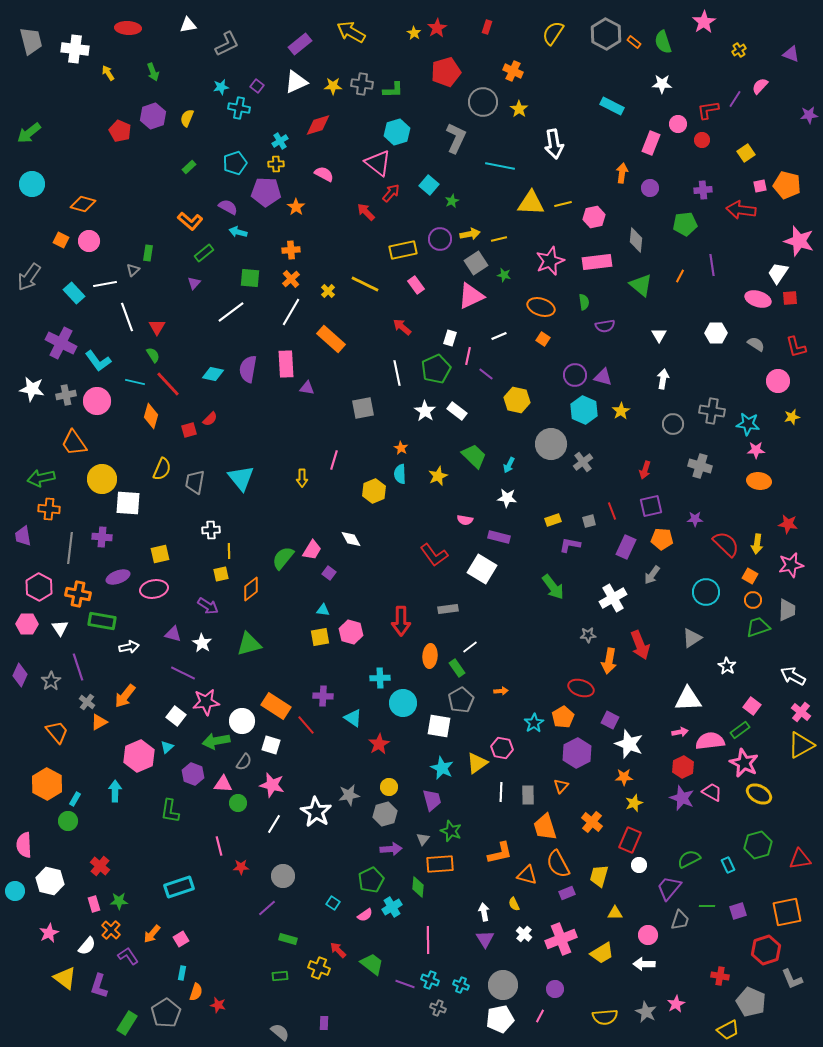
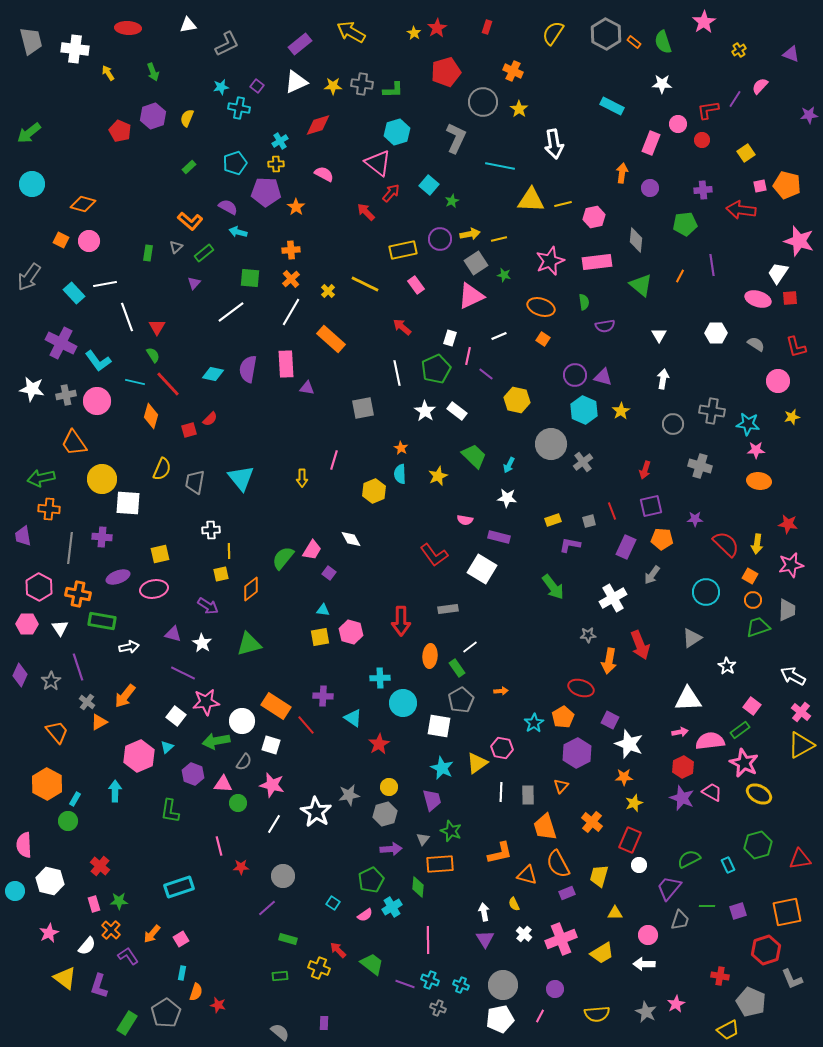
yellow triangle at (531, 203): moved 3 px up
gray triangle at (133, 270): moved 43 px right, 23 px up
yellow semicircle at (605, 1017): moved 8 px left, 3 px up
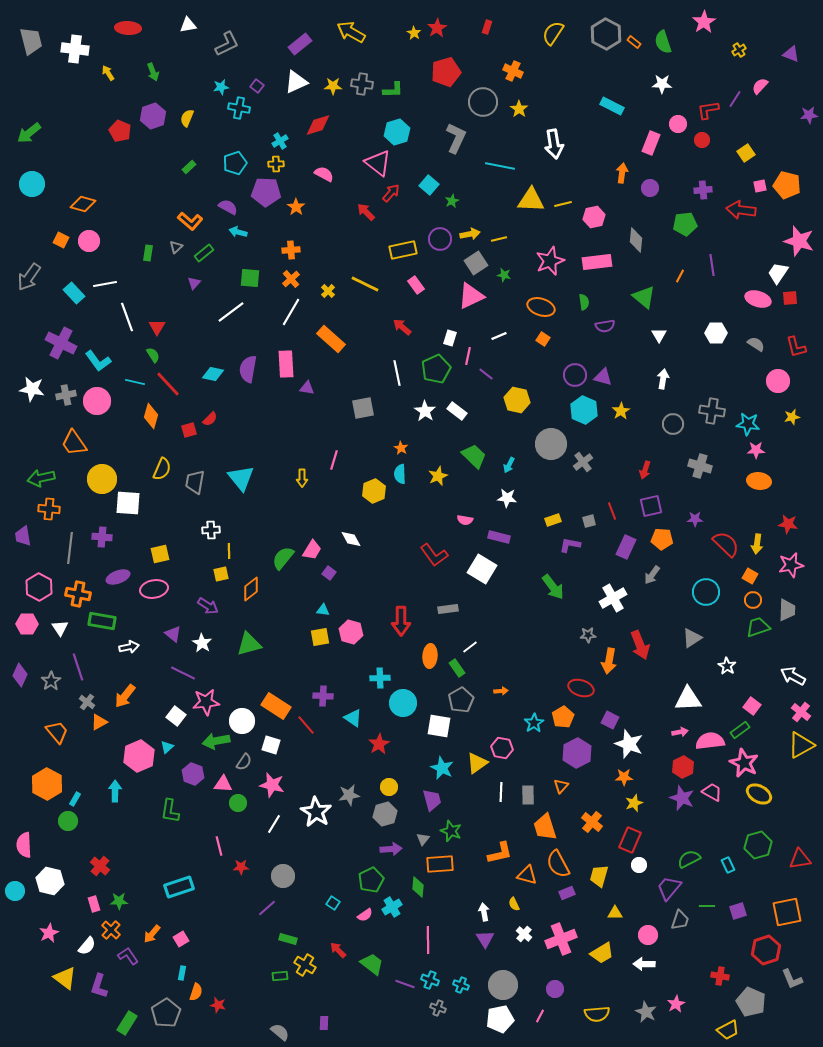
green triangle at (641, 285): moved 3 px right, 12 px down
purple triangle at (173, 634): rotated 24 degrees clockwise
yellow cross at (319, 968): moved 14 px left, 3 px up; rotated 10 degrees clockwise
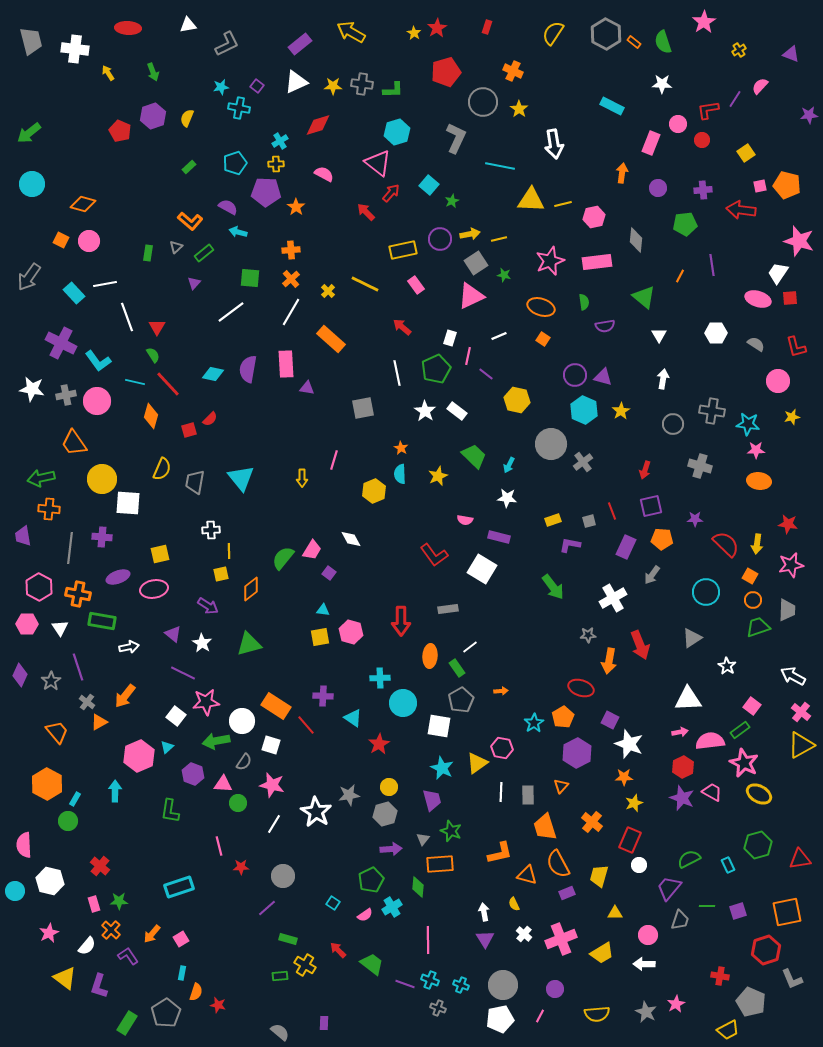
purple circle at (650, 188): moved 8 px right
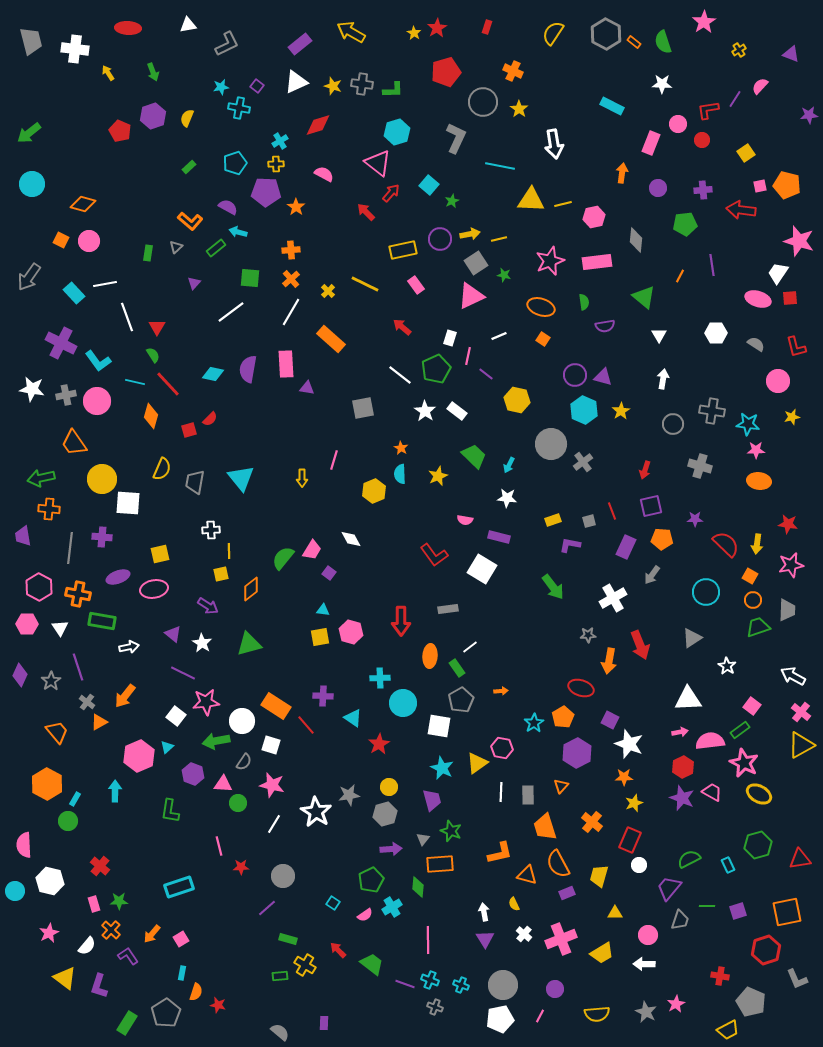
yellow star at (333, 86): rotated 18 degrees clockwise
green rectangle at (204, 253): moved 12 px right, 5 px up
white line at (397, 373): moved 3 px right, 2 px down; rotated 40 degrees counterclockwise
gray L-shape at (792, 979): moved 5 px right
gray cross at (438, 1008): moved 3 px left, 1 px up
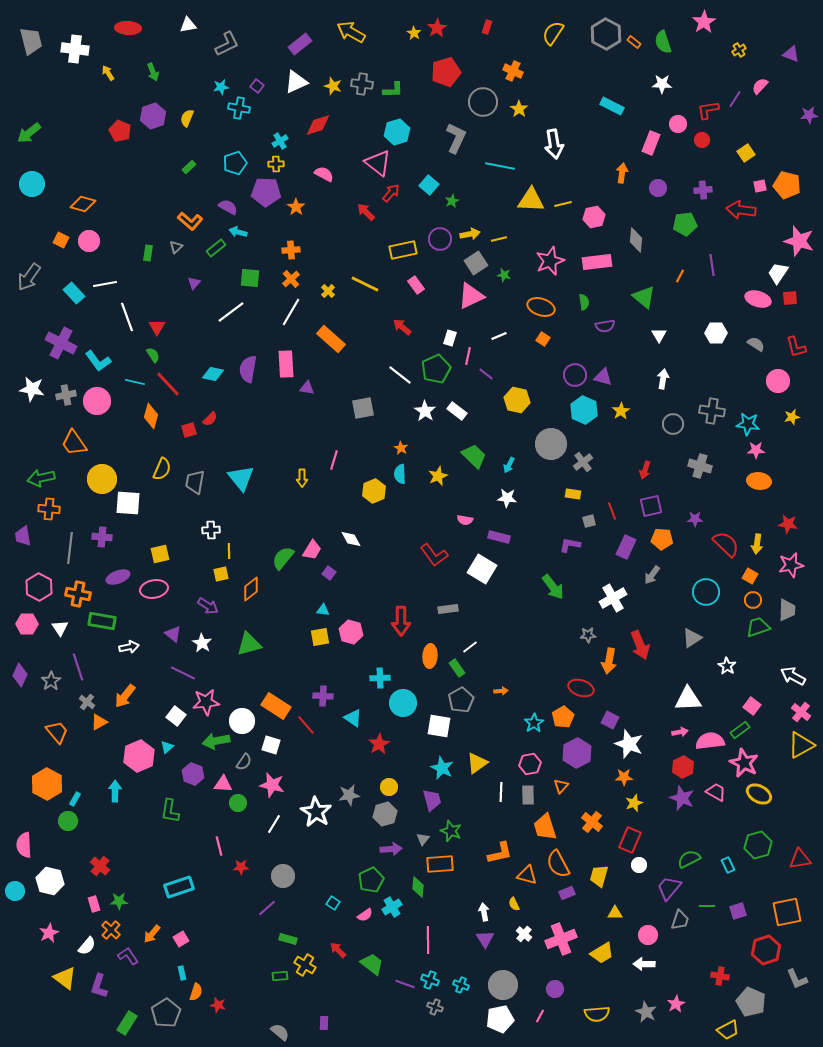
yellow rectangle at (553, 520): moved 20 px right, 26 px up; rotated 28 degrees clockwise
pink hexagon at (502, 748): moved 28 px right, 16 px down; rotated 20 degrees counterclockwise
pink trapezoid at (712, 792): moved 4 px right
cyan rectangle at (182, 973): rotated 24 degrees counterclockwise
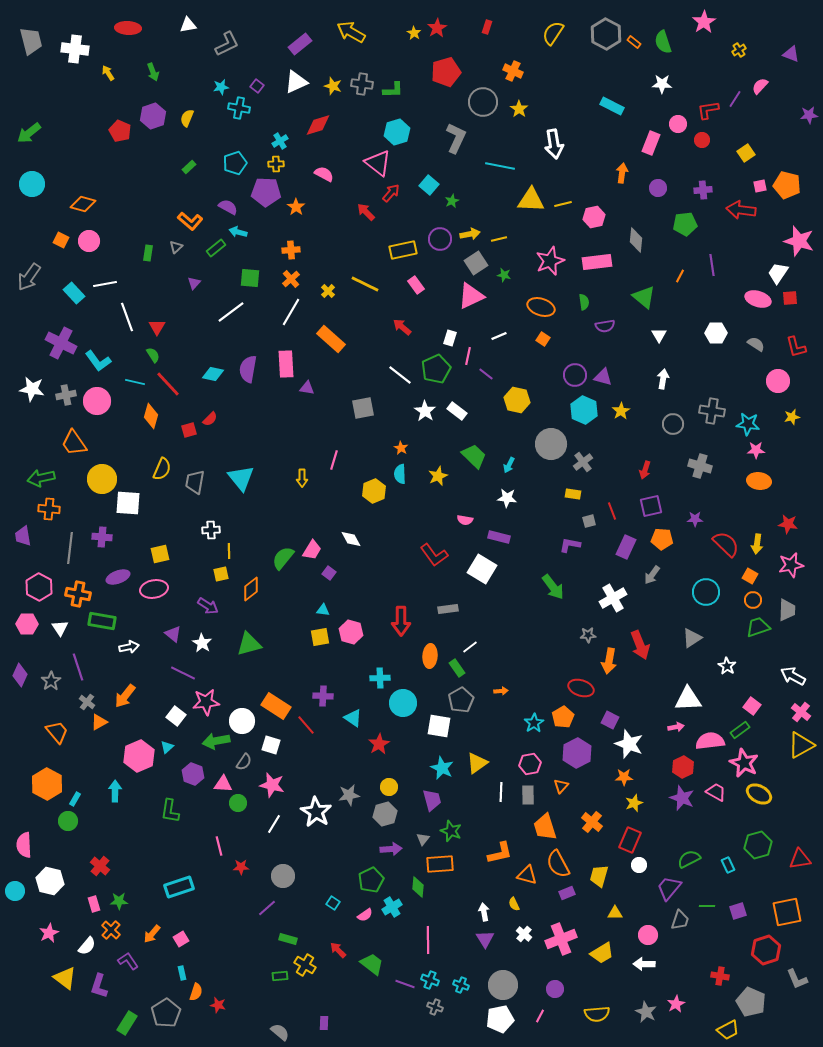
pink arrow at (680, 732): moved 4 px left, 5 px up
purple L-shape at (128, 956): moved 5 px down
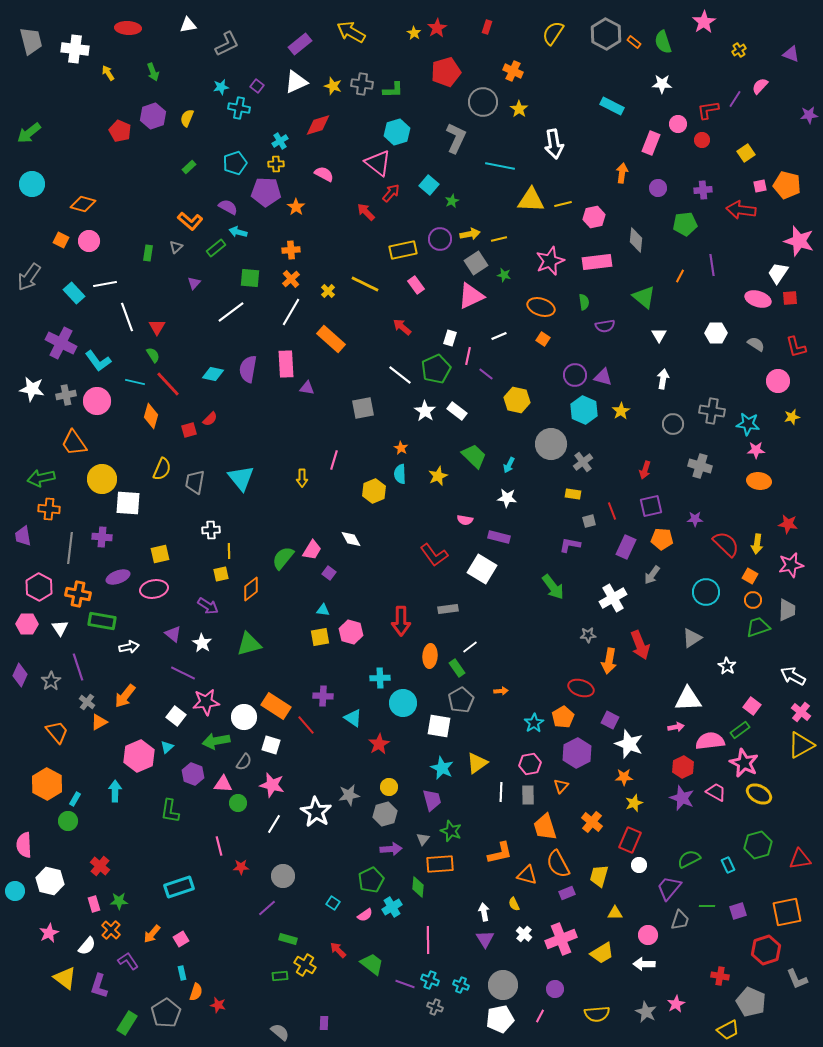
white circle at (242, 721): moved 2 px right, 4 px up
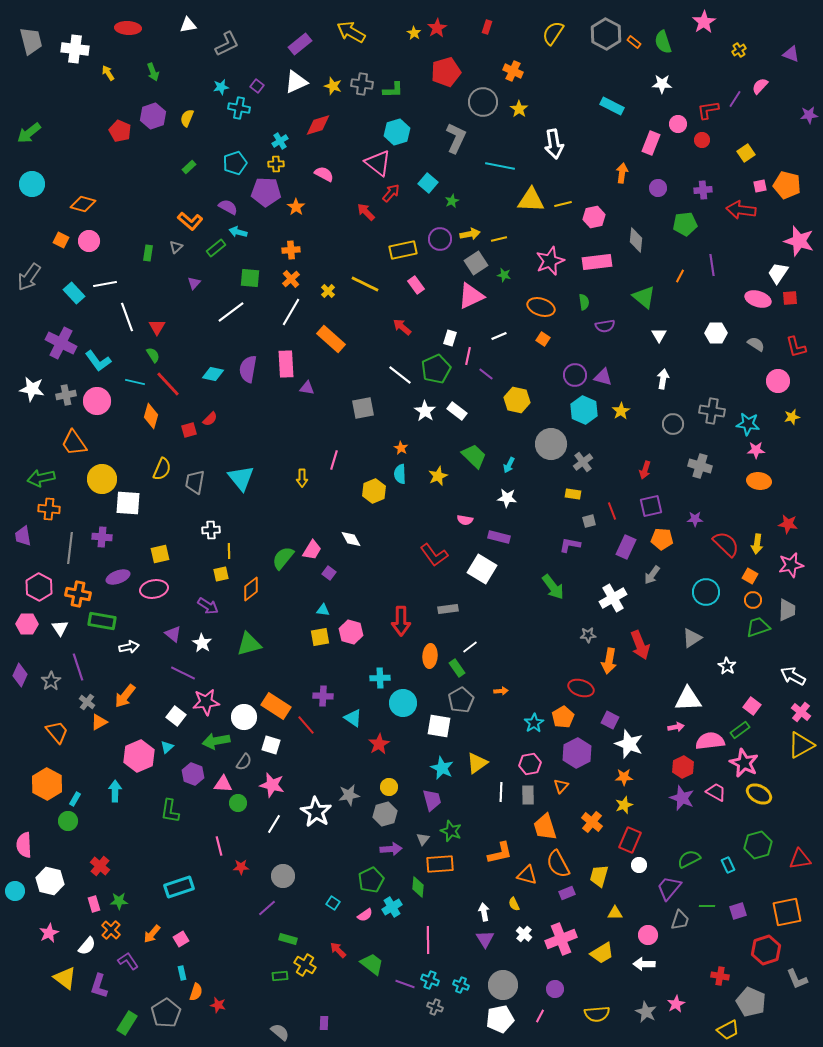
cyan square at (429, 185): moved 1 px left, 2 px up
yellow star at (634, 803): moved 10 px left, 2 px down
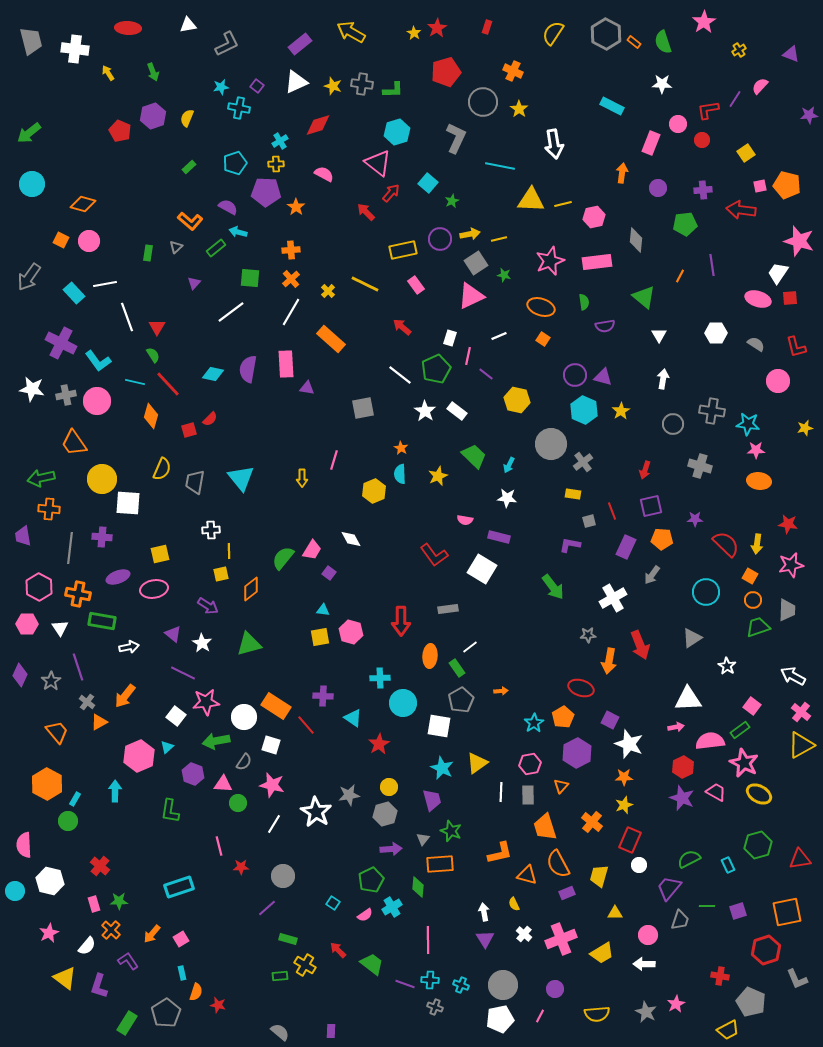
yellow star at (792, 417): moved 13 px right, 11 px down
cyan cross at (430, 980): rotated 18 degrees counterclockwise
purple rectangle at (324, 1023): moved 7 px right, 8 px down
